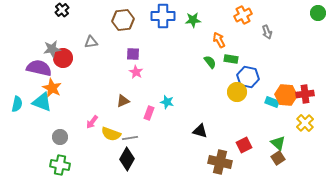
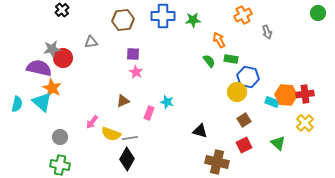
green semicircle: moved 1 px left, 1 px up
cyan triangle: rotated 20 degrees clockwise
brown square: moved 34 px left, 38 px up
brown cross: moved 3 px left
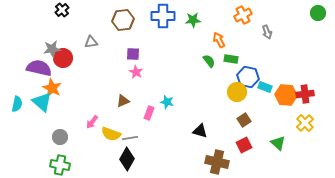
cyan rectangle: moved 7 px left, 15 px up
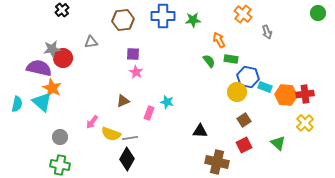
orange cross: moved 1 px up; rotated 24 degrees counterclockwise
black triangle: rotated 14 degrees counterclockwise
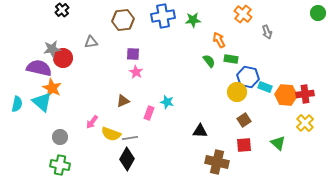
blue cross: rotated 10 degrees counterclockwise
red square: rotated 21 degrees clockwise
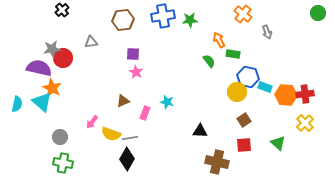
green star: moved 3 px left
green rectangle: moved 2 px right, 5 px up
pink rectangle: moved 4 px left
green cross: moved 3 px right, 2 px up
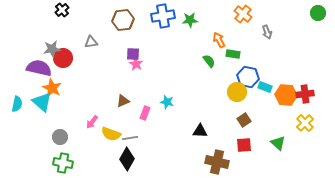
pink star: moved 8 px up
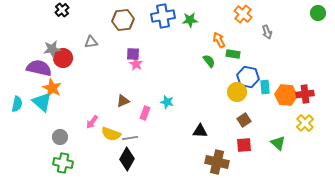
cyan rectangle: rotated 64 degrees clockwise
